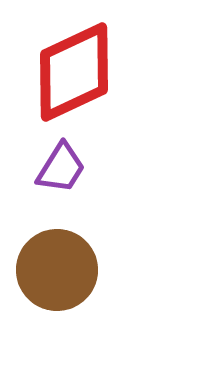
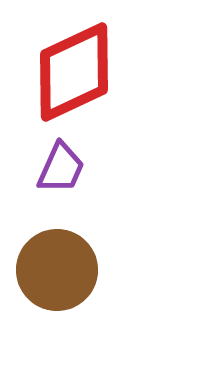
purple trapezoid: rotated 8 degrees counterclockwise
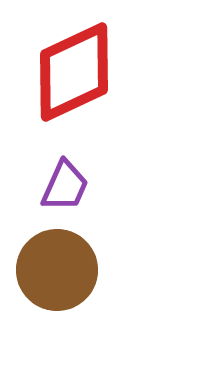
purple trapezoid: moved 4 px right, 18 px down
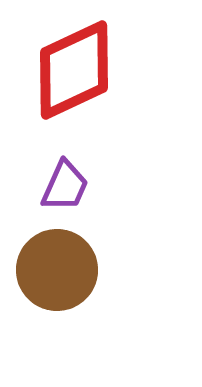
red diamond: moved 2 px up
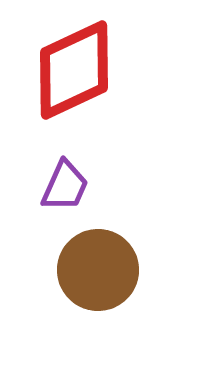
brown circle: moved 41 px right
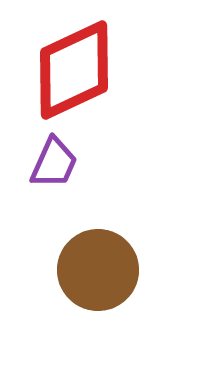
purple trapezoid: moved 11 px left, 23 px up
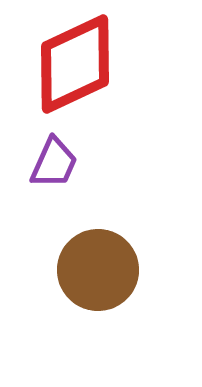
red diamond: moved 1 px right, 6 px up
